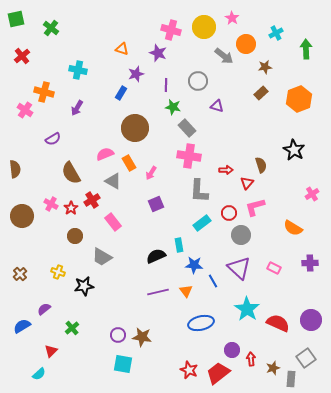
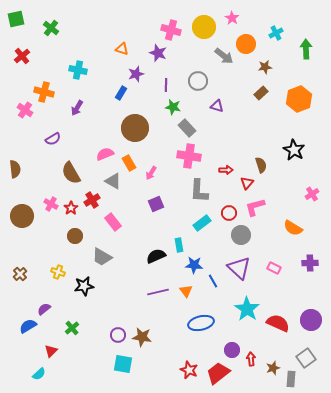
blue semicircle at (22, 326): moved 6 px right
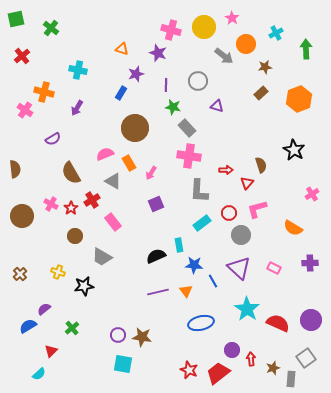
pink L-shape at (255, 207): moved 2 px right, 2 px down
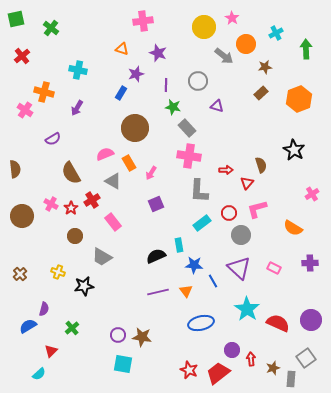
pink cross at (171, 30): moved 28 px left, 9 px up; rotated 24 degrees counterclockwise
purple semicircle at (44, 309): rotated 144 degrees clockwise
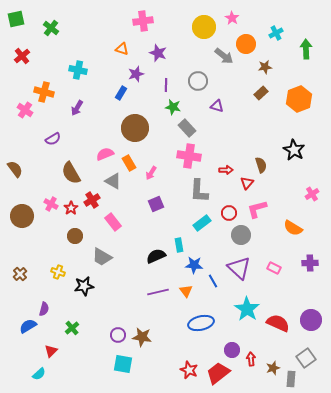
brown semicircle at (15, 169): rotated 30 degrees counterclockwise
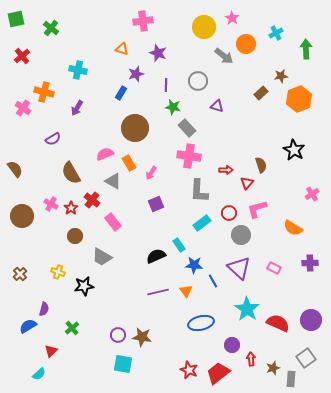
brown star at (265, 67): moved 16 px right, 9 px down
pink cross at (25, 110): moved 2 px left, 2 px up
red cross at (92, 200): rotated 21 degrees counterclockwise
cyan rectangle at (179, 245): rotated 24 degrees counterclockwise
purple circle at (232, 350): moved 5 px up
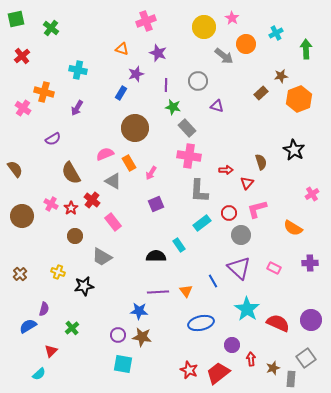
pink cross at (143, 21): moved 3 px right; rotated 12 degrees counterclockwise
brown semicircle at (261, 165): moved 3 px up
black semicircle at (156, 256): rotated 24 degrees clockwise
blue star at (194, 265): moved 55 px left, 46 px down
purple line at (158, 292): rotated 10 degrees clockwise
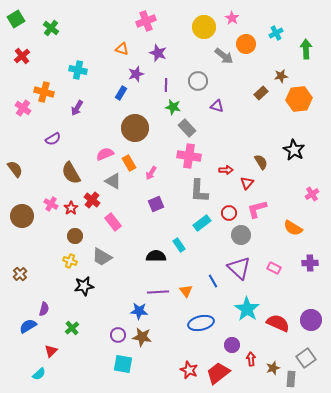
green square at (16, 19): rotated 18 degrees counterclockwise
orange hexagon at (299, 99): rotated 15 degrees clockwise
brown semicircle at (261, 162): rotated 14 degrees counterclockwise
yellow cross at (58, 272): moved 12 px right, 11 px up
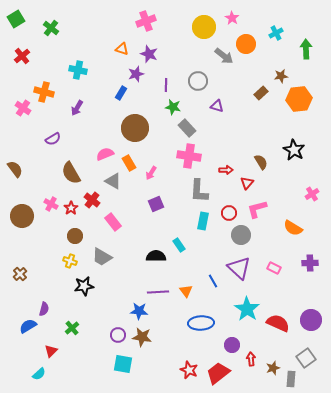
purple star at (158, 53): moved 9 px left, 1 px down
cyan rectangle at (202, 223): moved 1 px right, 2 px up; rotated 42 degrees counterclockwise
blue ellipse at (201, 323): rotated 10 degrees clockwise
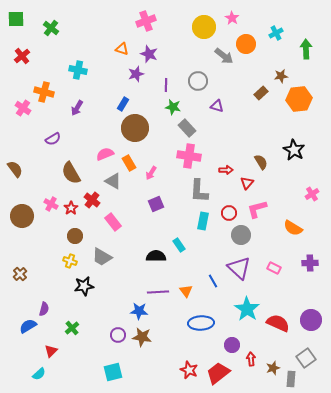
green square at (16, 19): rotated 30 degrees clockwise
blue rectangle at (121, 93): moved 2 px right, 11 px down
cyan square at (123, 364): moved 10 px left, 8 px down; rotated 24 degrees counterclockwise
